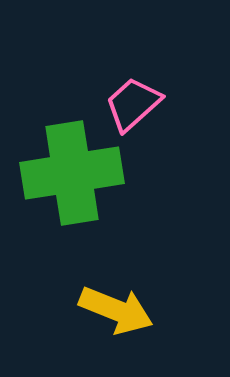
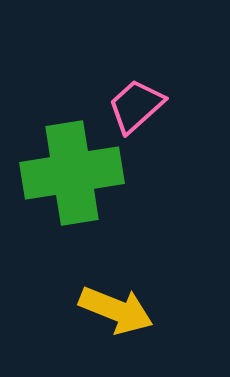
pink trapezoid: moved 3 px right, 2 px down
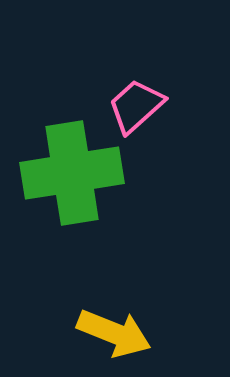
yellow arrow: moved 2 px left, 23 px down
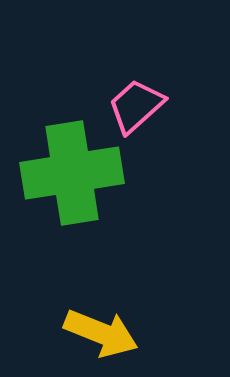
yellow arrow: moved 13 px left
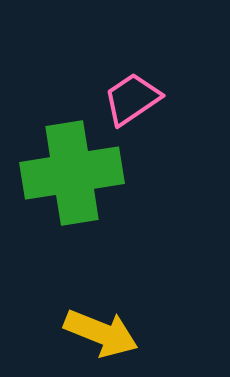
pink trapezoid: moved 4 px left, 7 px up; rotated 8 degrees clockwise
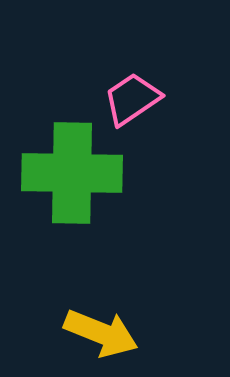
green cross: rotated 10 degrees clockwise
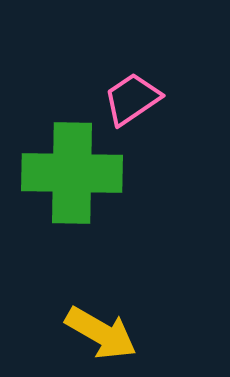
yellow arrow: rotated 8 degrees clockwise
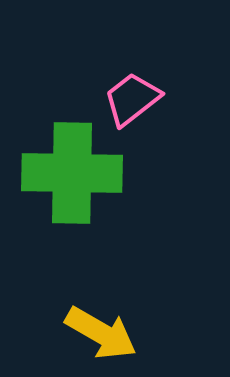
pink trapezoid: rotated 4 degrees counterclockwise
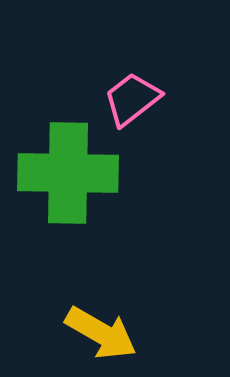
green cross: moved 4 px left
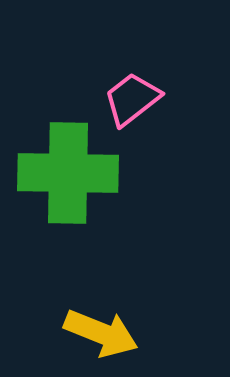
yellow arrow: rotated 8 degrees counterclockwise
